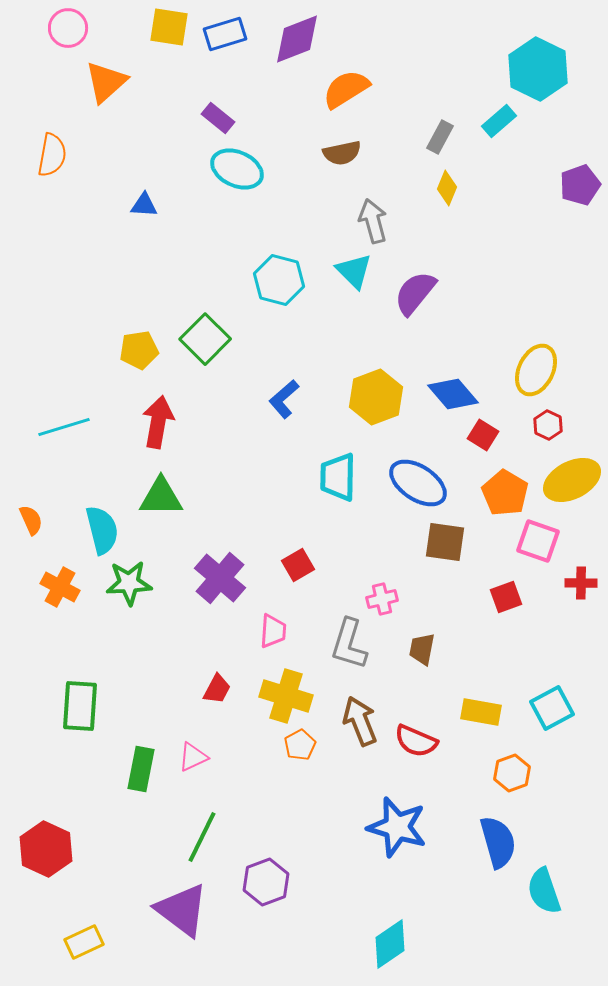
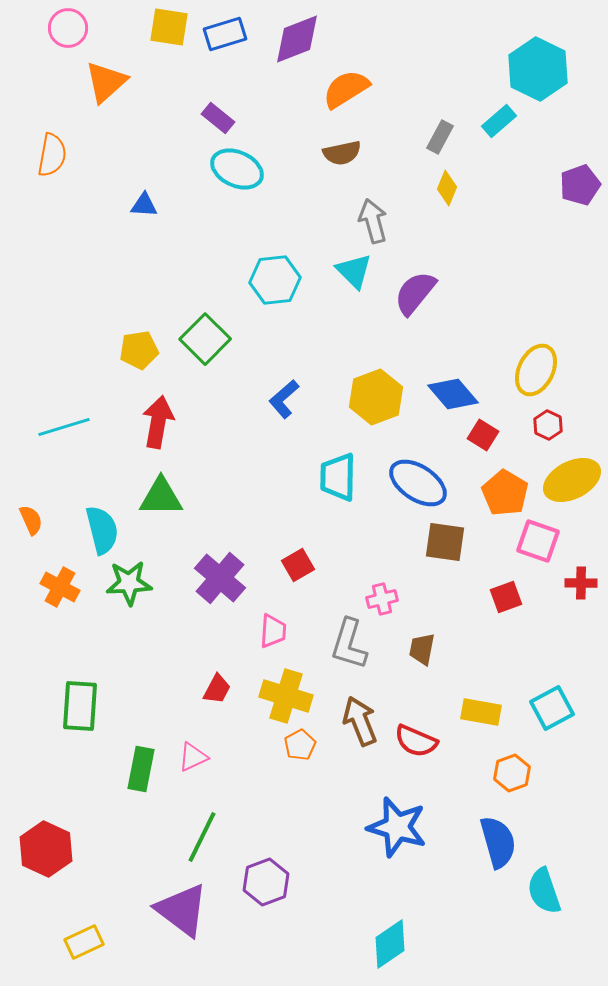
cyan hexagon at (279, 280): moved 4 px left; rotated 21 degrees counterclockwise
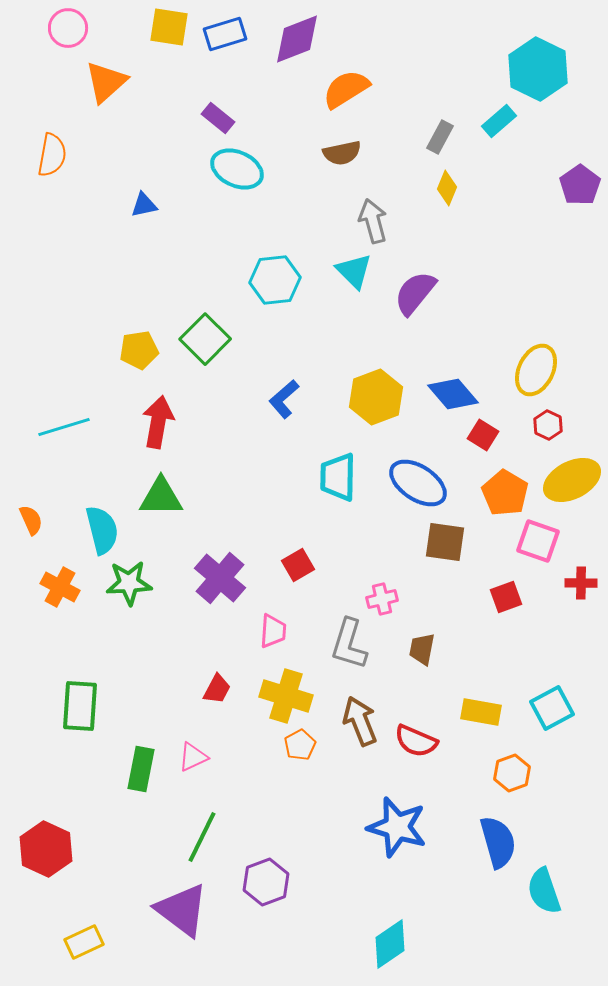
purple pentagon at (580, 185): rotated 15 degrees counterclockwise
blue triangle at (144, 205): rotated 16 degrees counterclockwise
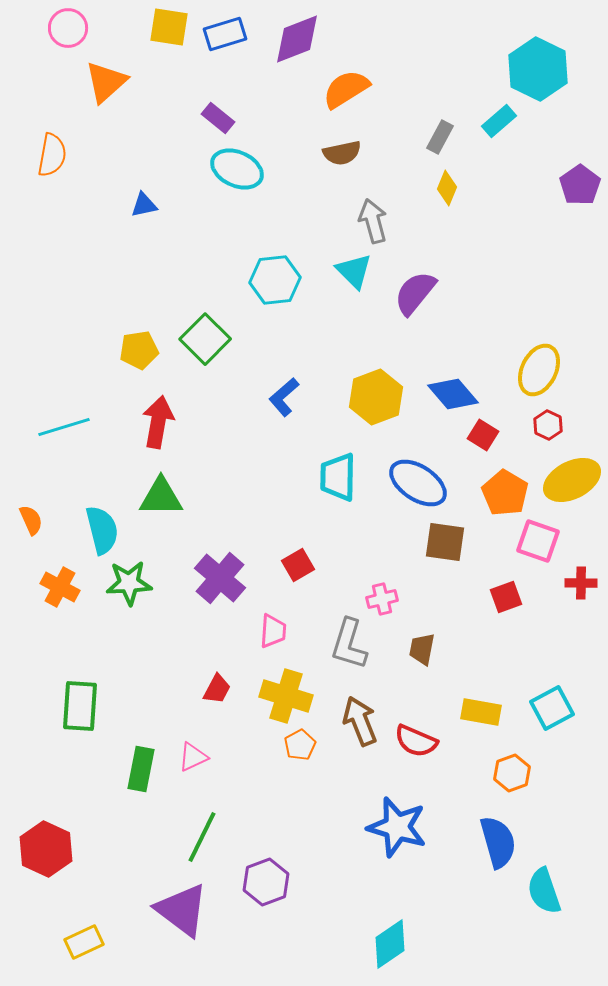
yellow ellipse at (536, 370): moved 3 px right
blue L-shape at (284, 399): moved 2 px up
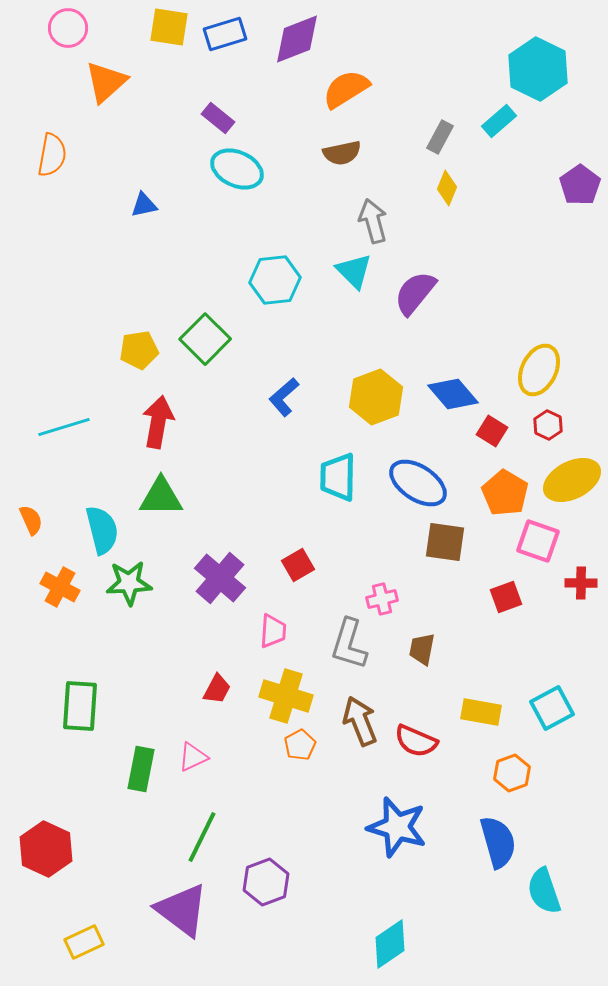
red square at (483, 435): moved 9 px right, 4 px up
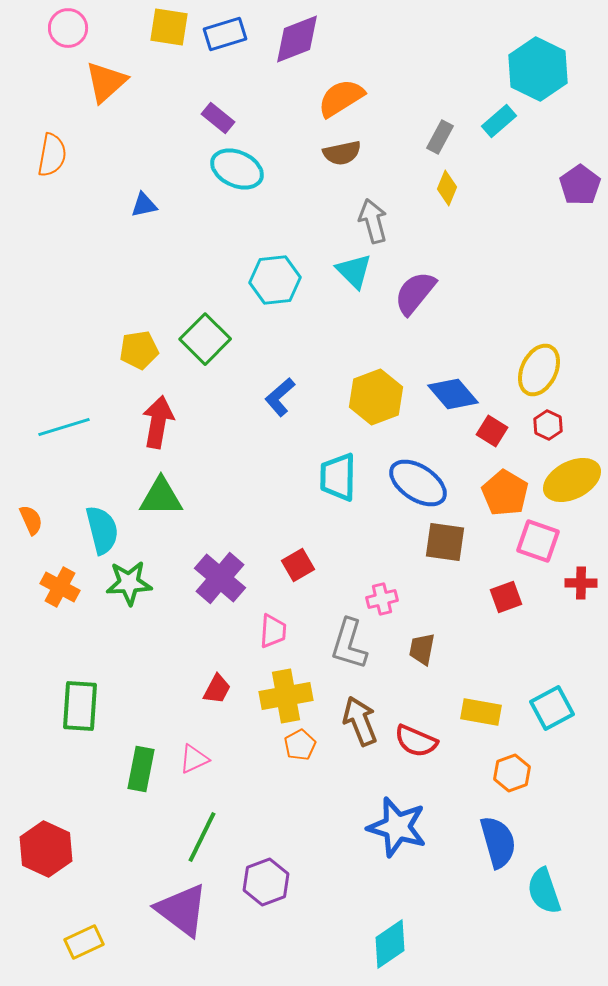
orange semicircle at (346, 89): moved 5 px left, 9 px down
blue L-shape at (284, 397): moved 4 px left
yellow cross at (286, 696): rotated 27 degrees counterclockwise
pink triangle at (193, 757): moved 1 px right, 2 px down
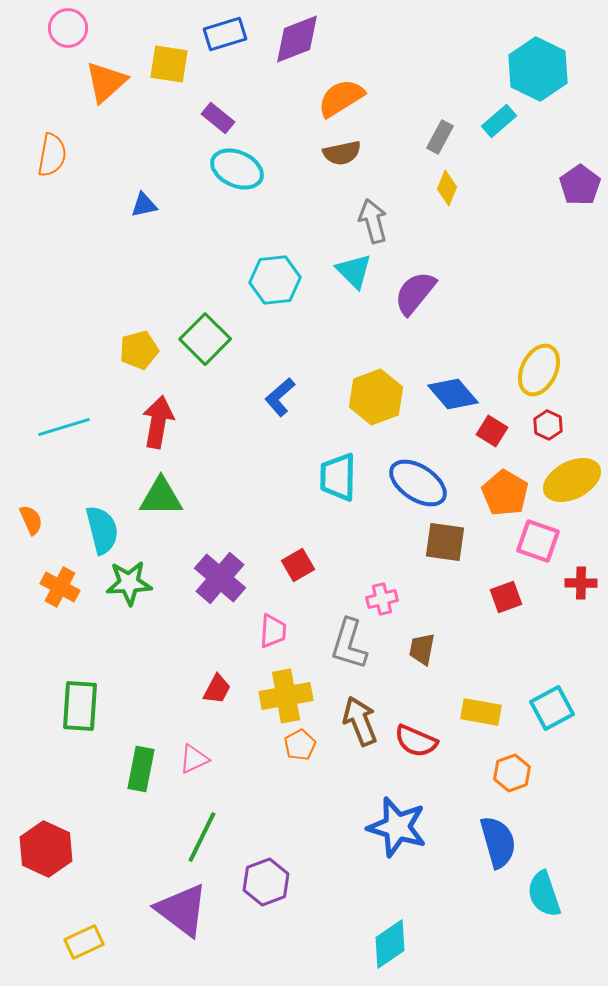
yellow square at (169, 27): moved 37 px down
yellow pentagon at (139, 350): rotated 6 degrees counterclockwise
cyan semicircle at (544, 891): moved 3 px down
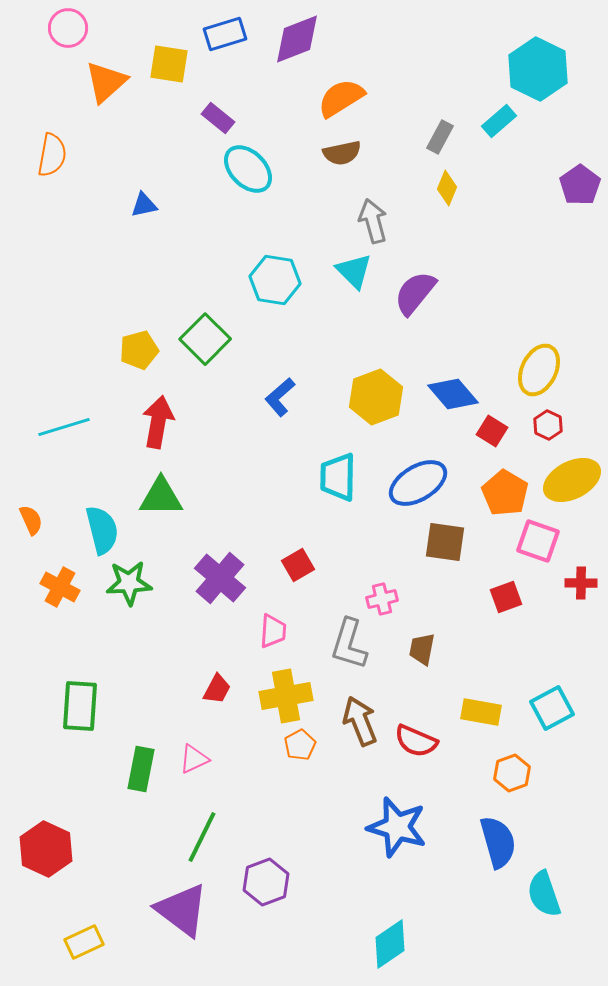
cyan ellipse at (237, 169): moved 11 px right; rotated 21 degrees clockwise
cyan hexagon at (275, 280): rotated 15 degrees clockwise
blue ellipse at (418, 483): rotated 64 degrees counterclockwise
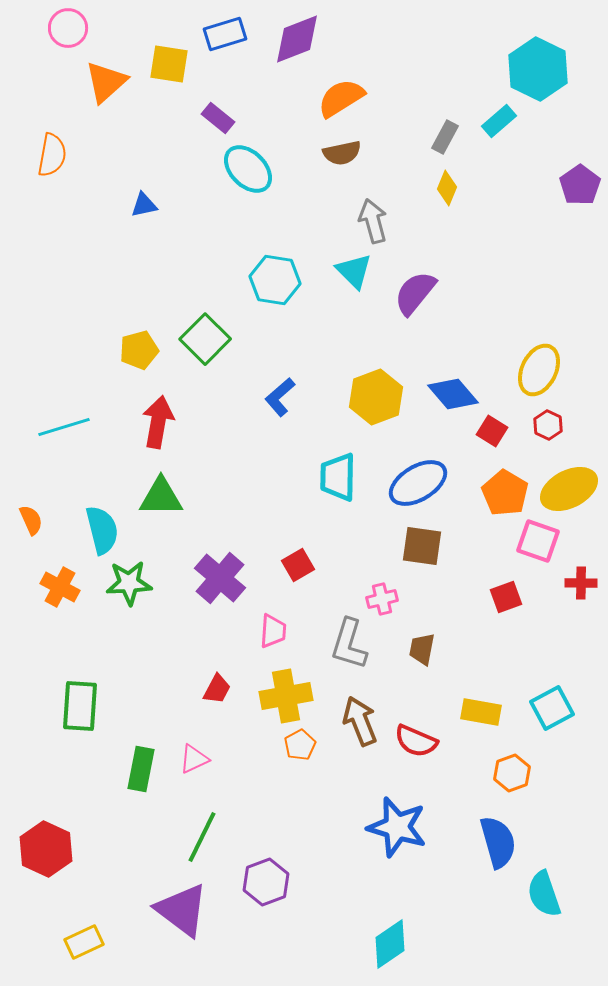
gray rectangle at (440, 137): moved 5 px right
yellow ellipse at (572, 480): moved 3 px left, 9 px down
brown square at (445, 542): moved 23 px left, 4 px down
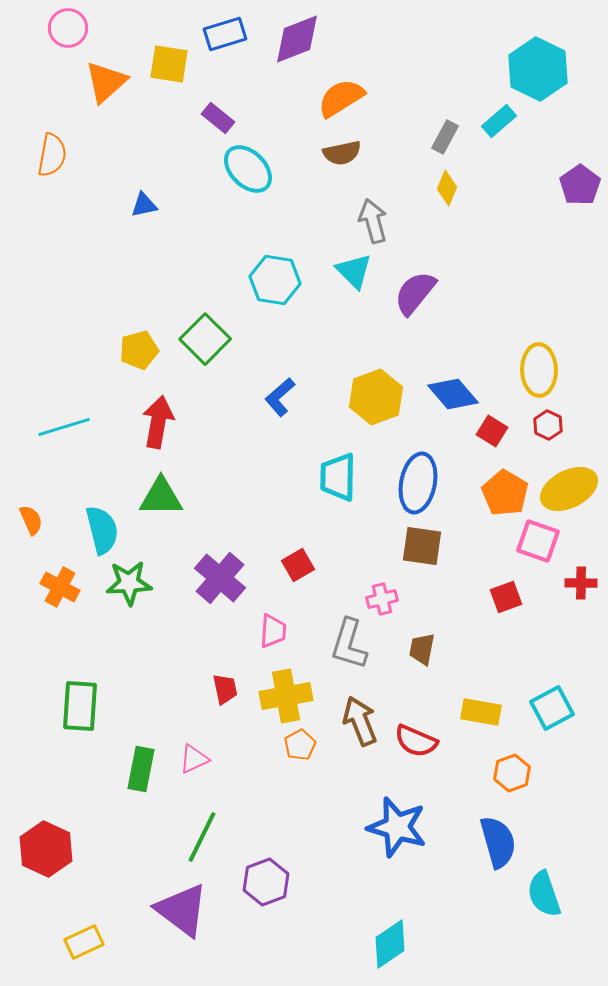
yellow ellipse at (539, 370): rotated 27 degrees counterclockwise
blue ellipse at (418, 483): rotated 48 degrees counterclockwise
red trapezoid at (217, 689): moved 8 px right; rotated 40 degrees counterclockwise
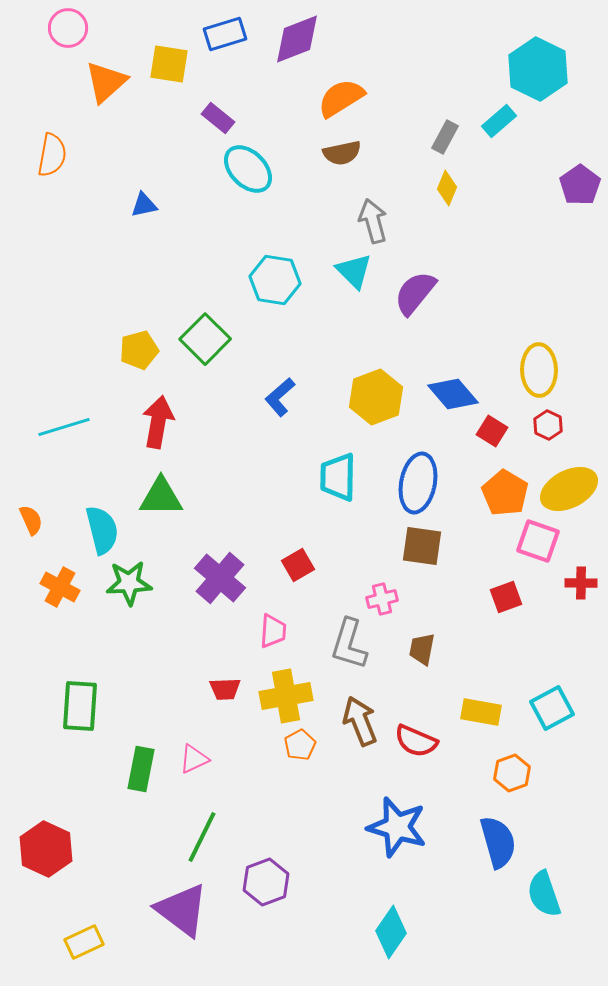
red trapezoid at (225, 689): rotated 100 degrees clockwise
cyan diamond at (390, 944): moved 1 px right, 12 px up; rotated 21 degrees counterclockwise
